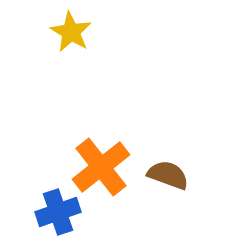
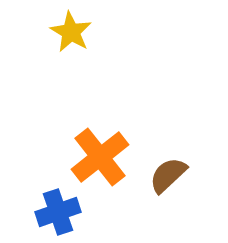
orange cross: moved 1 px left, 10 px up
brown semicircle: rotated 63 degrees counterclockwise
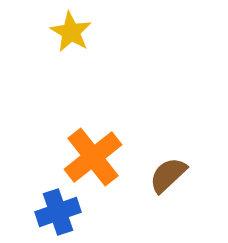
orange cross: moved 7 px left
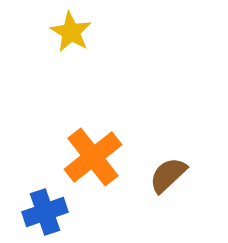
blue cross: moved 13 px left
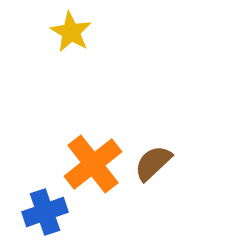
orange cross: moved 7 px down
brown semicircle: moved 15 px left, 12 px up
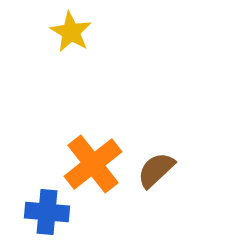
brown semicircle: moved 3 px right, 7 px down
blue cross: moved 2 px right; rotated 24 degrees clockwise
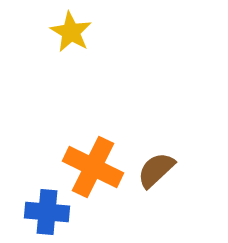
orange cross: moved 3 px down; rotated 26 degrees counterclockwise
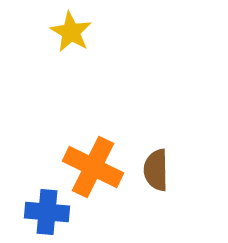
brown semicircle: rotated 48 degrees counterclockwise
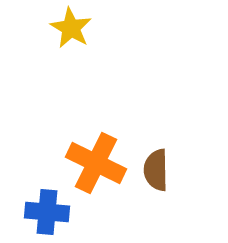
yellow star: moved 4 px up
orange cross: moved 3 px right, 4 px up
